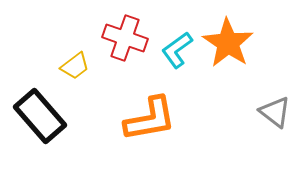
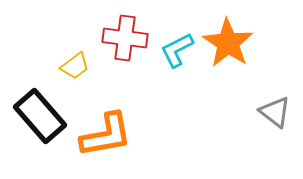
red cross: rotated 12 degrees counterclockwise
cyan L-shape: rotated 9 degrees clockwise
orange L-shape: moved 44 px left, 16 px down
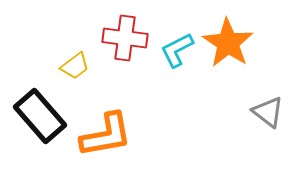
gray triangle: moved 7 px left
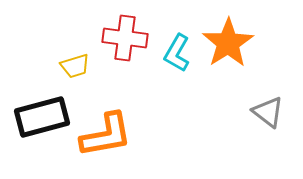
orange star: rotated 6 degrees clockwise
cyan L-shape: moved 3 px down; rotated 33 degrees counterclockwise
yellow trapezoid: rotated 20 degrees clockwise
black rectangle: moved 2 px right, 1 px down; rotated 64 degrees counterclockwise
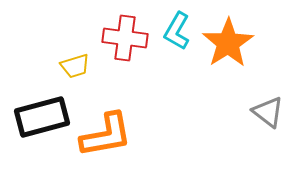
cyan L-shape: moved 22 px up
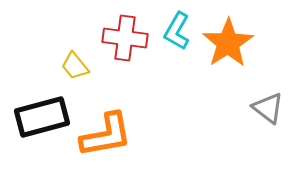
yellow trapezoid: rotated 68 degrees clockwise
gray triangle: moved 4 px up
